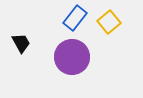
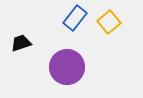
black trapezoid: rotated 80 degrees counterclockwise
purple circle: moved 5 px left, 10 px down
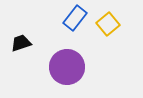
yellow square: moved 1 px left, 2 px down
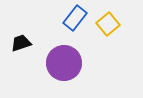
purple circle: moved 3 px left, 4 px up
